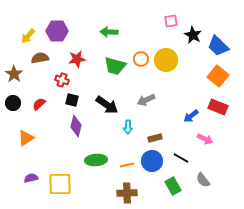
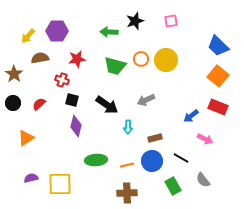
black star: moved 58 px left, 14 px up; rotated 24 degrees clockwise
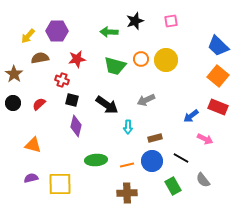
orange triangle: moved 7 px right, 7 px down; rotated 48 degrees clockwise
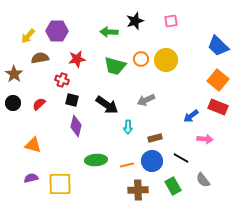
orange square: moved 4 px down
pink arrow: rotated 21 degrees counterclockwise
brown cross: moved 11 px right, 3 px up
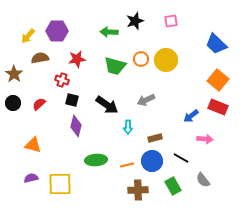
blue trapezoid: moved 2 px left, 2 px up
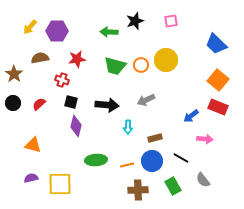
yellow arrow: moved 2 px right, 9 px up
orange circle: moved 6 px down
black square: moved 1 px left, 2 px down
black arrow: rotated 30 degrees counterclockwise
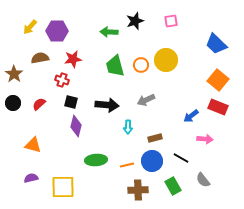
red star: moved 4 px left
green trapezoid: rotated 60 degrees clockwise
yellow square: moved 3 px right, 3 px down
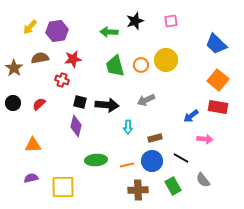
purple hexagon: rotated 10 degrees counterclockwise
brown star: moved 6 px up
black square: moved 9 px right
red rectangle: rotated 12 degrees counterclockwise
orange triangle: rotated 18 degrees counterclockwise
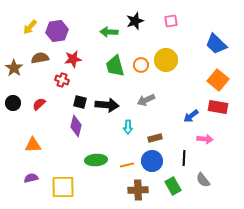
black line: moved 3 px right; rotated 63 degrees clockwise
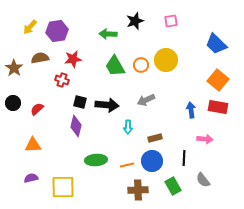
green arrow: moved 1 px left, 2 px down
green trapezoid: rotated 15 degrees counterclockwise
red semicircle: moved 2 px left, 5 px down
blue arrow: moved 6 px up; rotated 119 degrees clockwise
